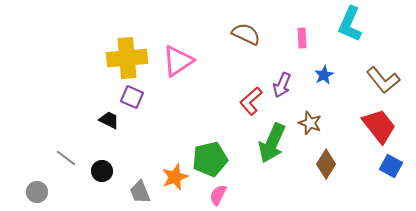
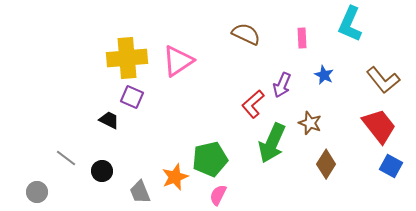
blue star: rotated 18 degrees counterclockwise
red L-shape: moved 2 px right, 3 px down
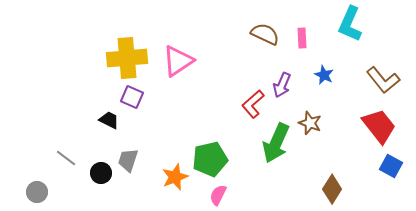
brown semicircle: moved 19 px right
green arrow: moved 4 px right
brown diamond: moved 6 px right, 25 px down
black circle: moved 1 px left, 2 px down
gray trapezoid: moved 12 px left, 32 px up; rotated 40 degrees clockwise
